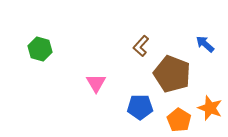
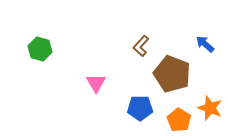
blue pentagon: moved 1 px down
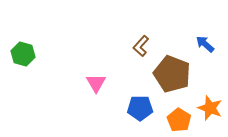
green hexagon: moved 17 px left, 5 px down
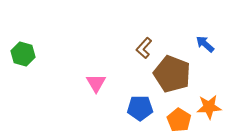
brown L-shape: moved 3 px right, 2 px down
orange star: moved 1 px left, 1 px up; rotated 25 degrees counterclockwise
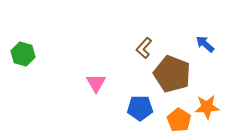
orange star: moved 2 px left
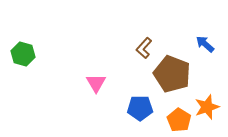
orange star: rotated 15 degrees counterclockwise
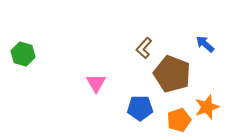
orange pentagon: rotated 20 degrees clockwise
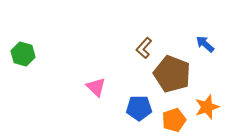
pink triangle: moved 4 px down; rotated 15 degrees counterclockwise
blue pentagon: moved 1 px left
orange pentagon: moved 5 px left
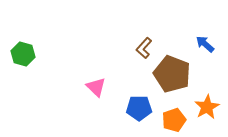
orange star: rotated 10 degrees counterclockwise
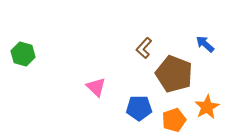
brown pentagon: moved 2 px right
